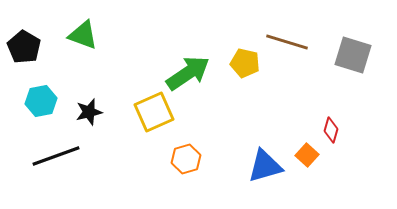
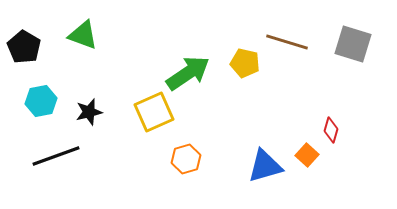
gray square: moved 11 px up
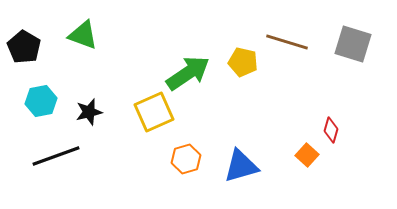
yellow pentagon: moved 2 px left, 1 px up
blue triangle: moved 24 px left
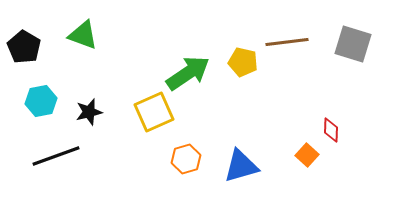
brown line: rotated 24 degrees counterclockwise
red diamond: rotated 15 degrees counterclockwise
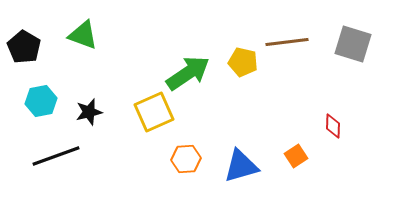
red diamond: moved 2 px right, 4 px up
orange square: moved 11 px left, 1 px down; rotated 15 degrees clockwise
orange hexagon: rotated 12 degrees clockwise
